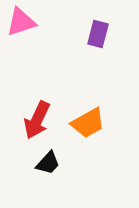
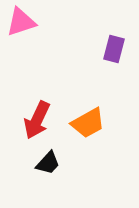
purple rectangle: moved 16 px right, 15 px down
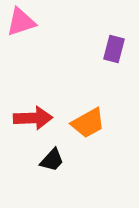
red arrow: moved 4 px left, 2 px up; rotated 117 degrees counterclockwise
black trapezoid: moved 4 px right, 3 px up
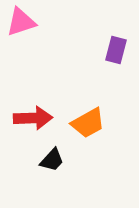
purple rectangle: moved 2 px right, 1 px down
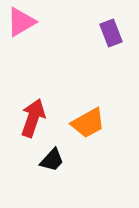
pink triangle: rotated 12 degrees counterclockwise
purple rectangle: moved 5 px left, 17 px up; rotated 36 degrees counterclockwise
red arrow: rotated 69 degrees counterclockwise
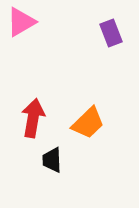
red arrow: rotated 9 degrees counterclockwise
orange trapezoid: rotated 15 degrees counterclockwise
black trapezoid: rotated 136 degrees clockwise
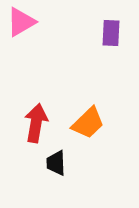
purple rectangle: rotated 24 degrees clockwise
red arrow: moved 3 px right, 5 px down
black trapezoid: moved 4 px right, 3 px down
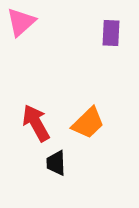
pink triangle: rotated 12 degrees counterclockwise
red arrow: rotated 39 degrees counterclockwise
